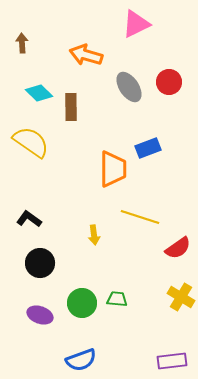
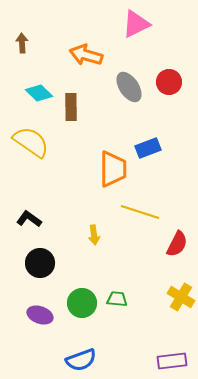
yellow line: moved 5 px up
red semicircle: moved 1 px left, 4 px up; rotated 28 degrees counterclockwise
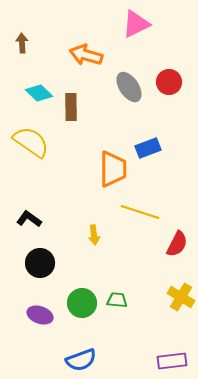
green trapezoid: moved 1 px down
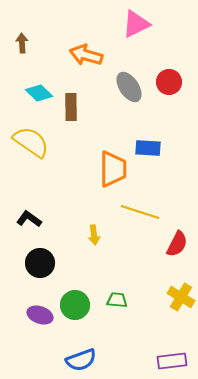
blue rectangle: rotated 25 degrees clockwise
green circle: moved 7 px left, 2 px down
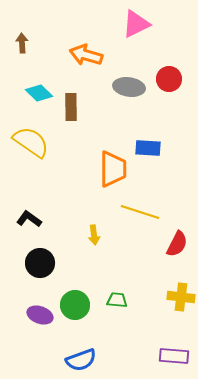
red circle: moved 3 px up
gray ellipse: rotated 48 degrees counterclockwise
yellow cross: rotated 24 degrees counterclockwise
purple rectangle: moved 2 px right, 5 px up; rotated 12 degrees clockwise
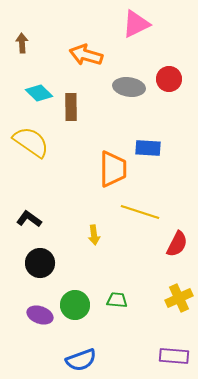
yellow cross: moved 2 px left, 1 px down; rotated 32 degrees counterclockwise
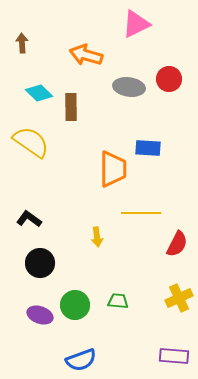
yellow line: moved 1 px right, 1 px down; rotated 18 degrees counterclockwise
yellow arrow: moved 3 px right, 2 px down
green trapezoid: moved 1 px right, 1 px down
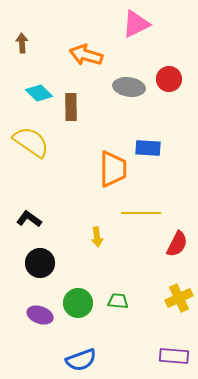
green circle: moved 3 px right, 2 px up
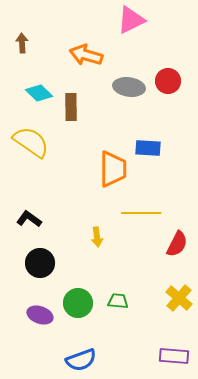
pink triangle: moved 5 px left, 4 px up
red circle: moved 1 px left, 2 px down
yellow cross: rotated 24 degrees counterclockwise
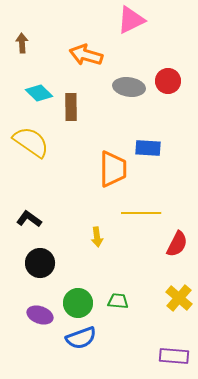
blue semicircle: moved 22 px up
